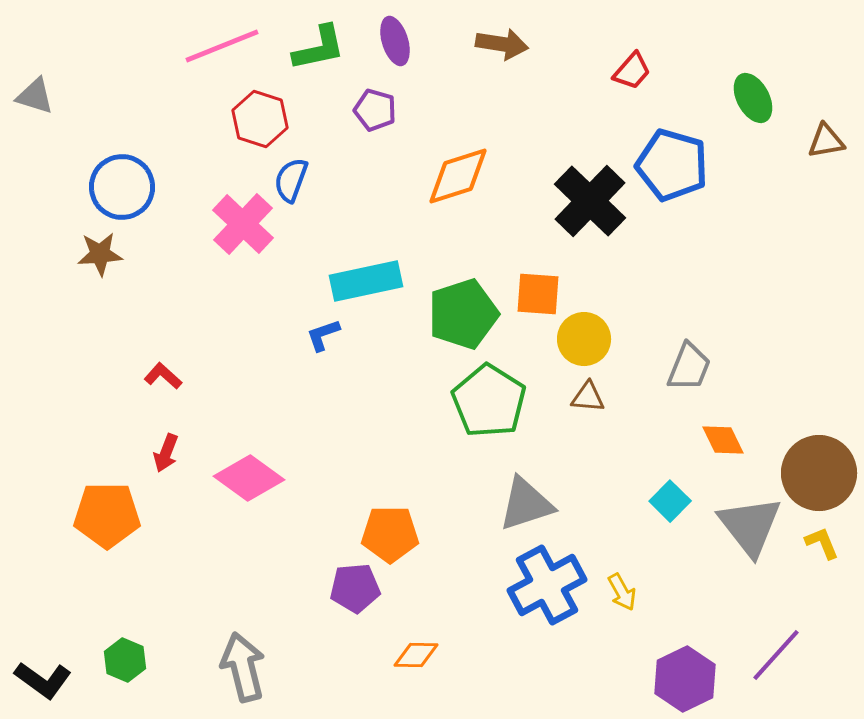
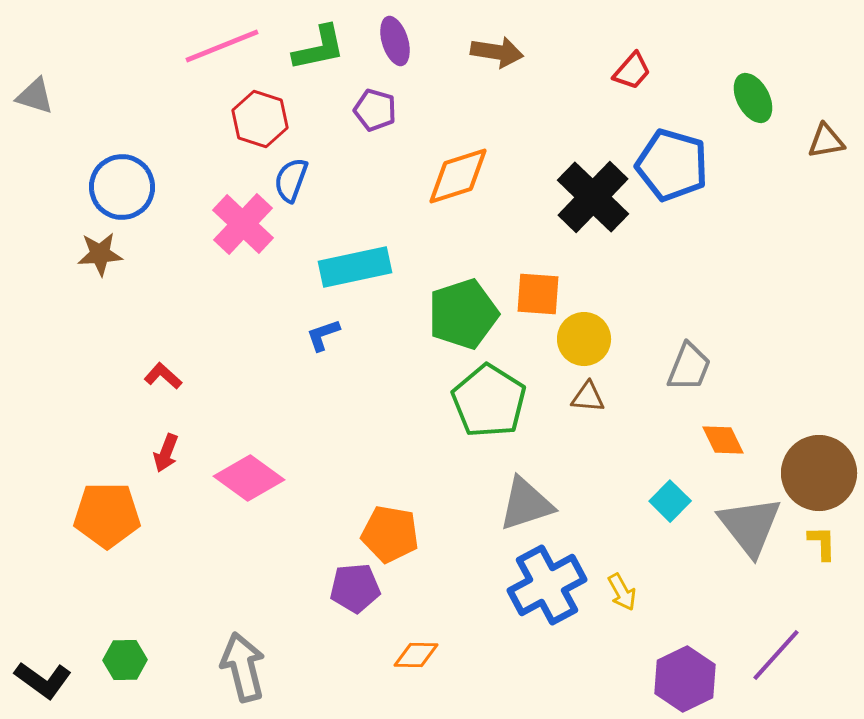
brown arrow at (502, 44): moved 5 px left, 8 px down
black cross at (590, 201): moved 3 px right, 4 px up
cyan rectangle at (366, 281): moved 11 px left, 14 px up
orange pentagon at (390, 534): rotated 10 degrees clockwise
yellow L-shape at (822, 543): rotated 21 degrees clockwise
green hexagon at (125, 660): rotated 24 degrees counterclockwise
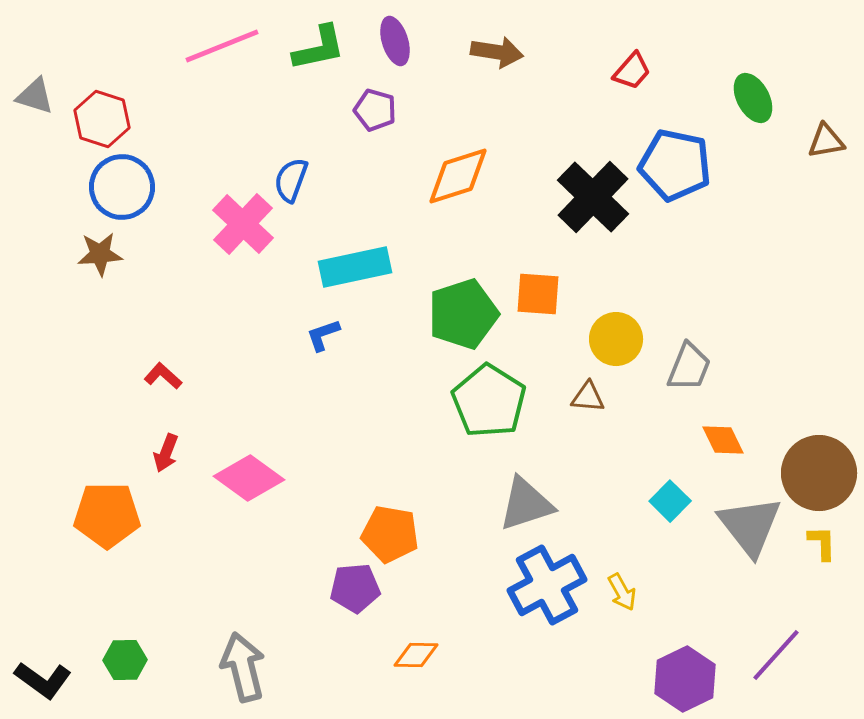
red hexagon at (260, 119): moved 158 px left
blue pentagon at (672, 165): moved 3 px right; rotated 4 degrees counterclockwise
yellow circle at (584, 339): moved 32 px right
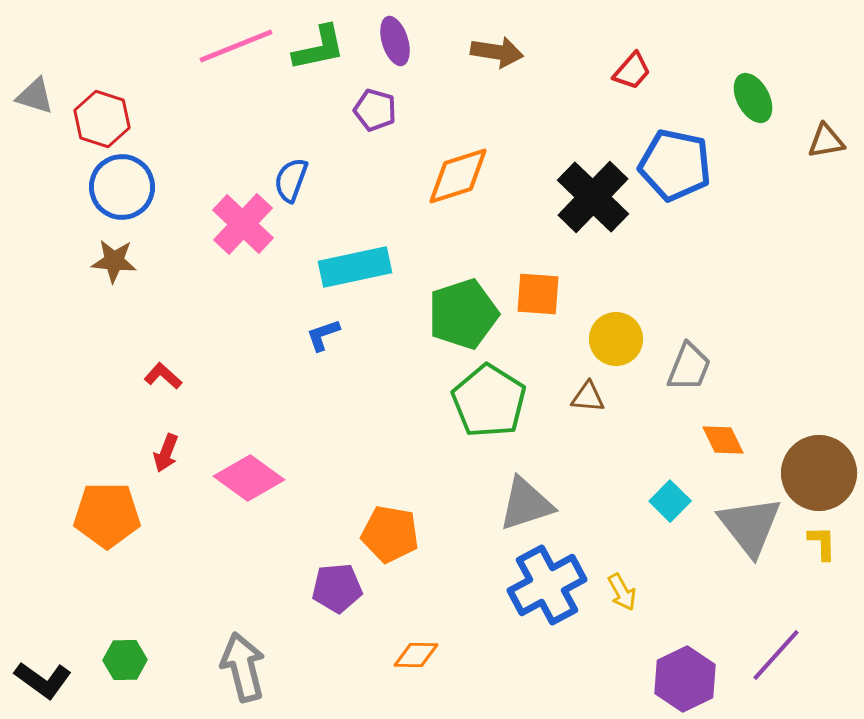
pink line at (222, 46): moved 14 px right
brown star at (100, 254): moved 14 px right, 7 px down; rotated 9 degrees clockwise
purple pentagon at (355, 588): moved 18 px left
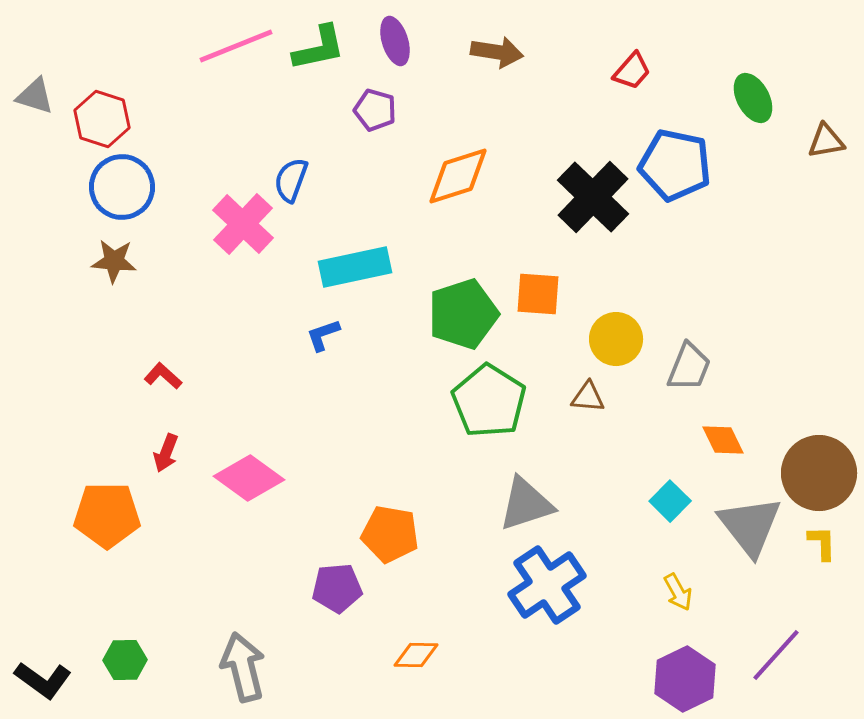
blue cross at (547, 585): rotated 6 degrees counterclockwise
yellow arrow at (622, 592): moved 56 px right
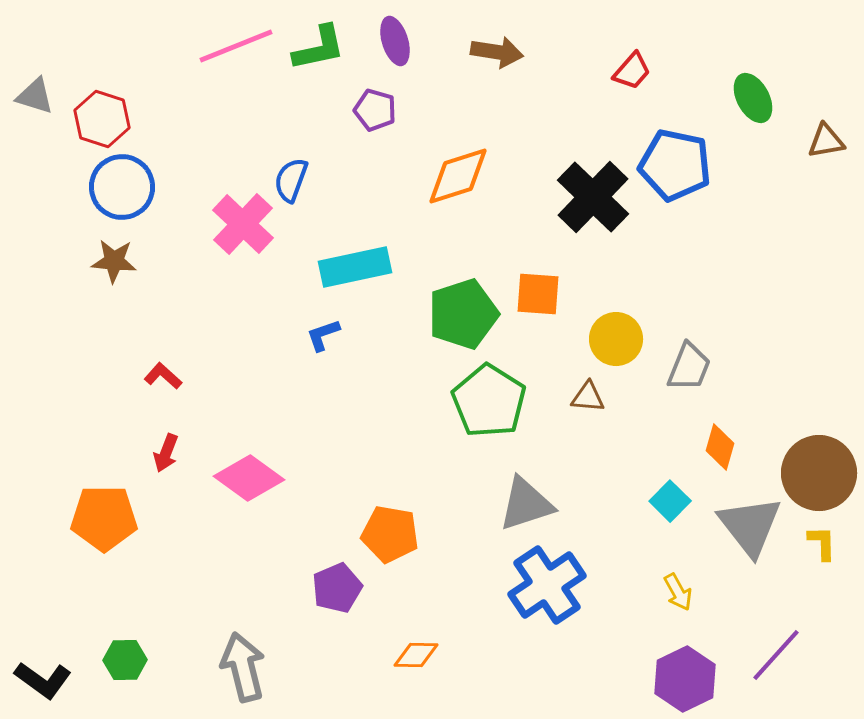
orange diamond at (723, 440): moved 3 px left, 7 px down; rotated 42 degrees clockwise
orange pentagon at (107, 515): moved 3 px left, 3 px down
purple pentagon at (337, 588): rotated 18 degrees counterclockwise
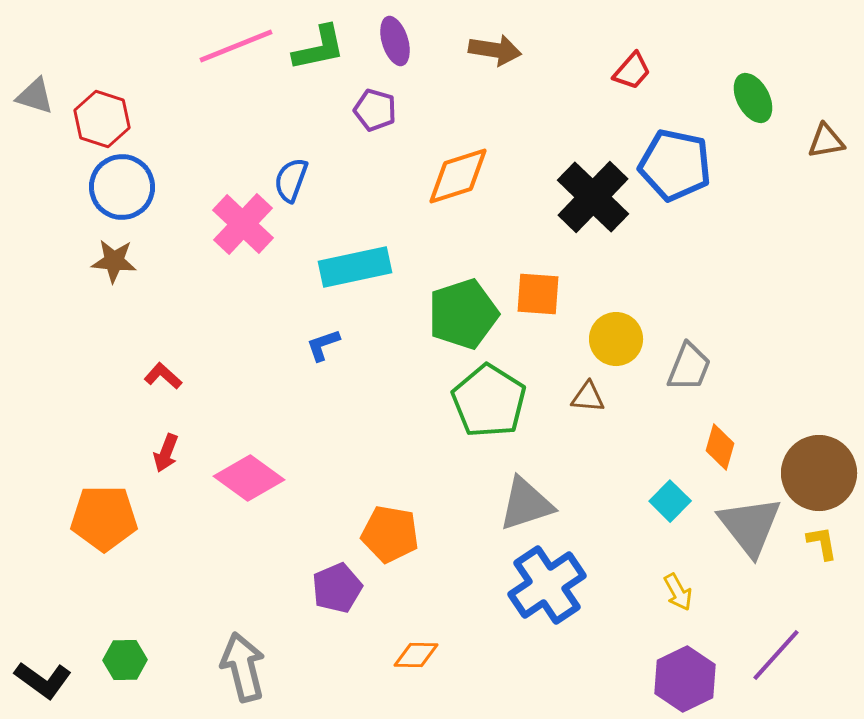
brown arrow at (497, 52): moved 2 px left, 2 px up
blue L-shape at (323, 335): moved 10 px down
yellow L-shape at (822, 543): rotated 9 degrees counterclockwise
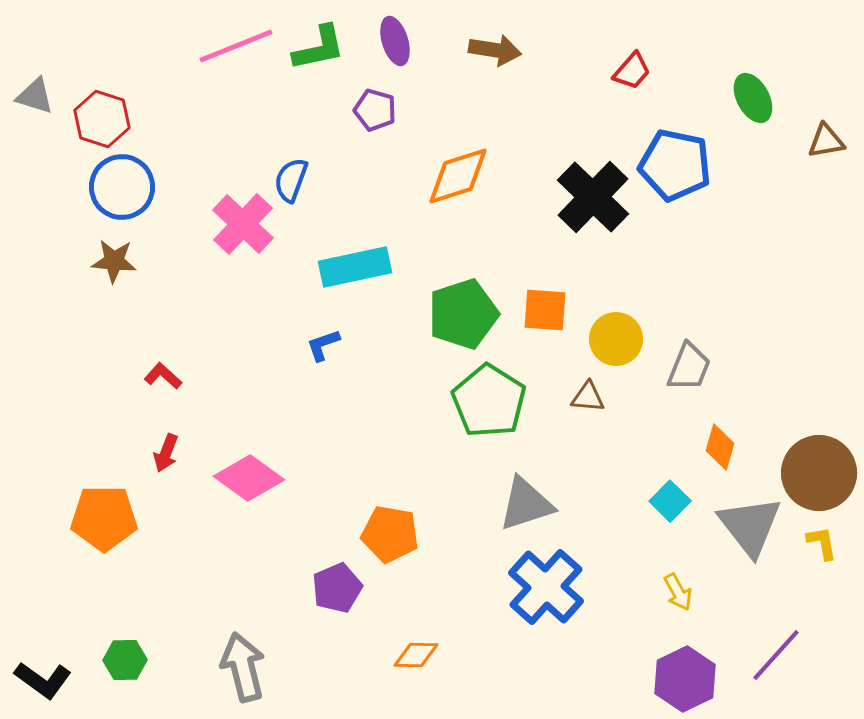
orange square at (538, 294): moved 7 px right, 16 px down
blue cross at (547, 585): moved 1 px left, 2 px down; rotated 14 degrees counterclockwise
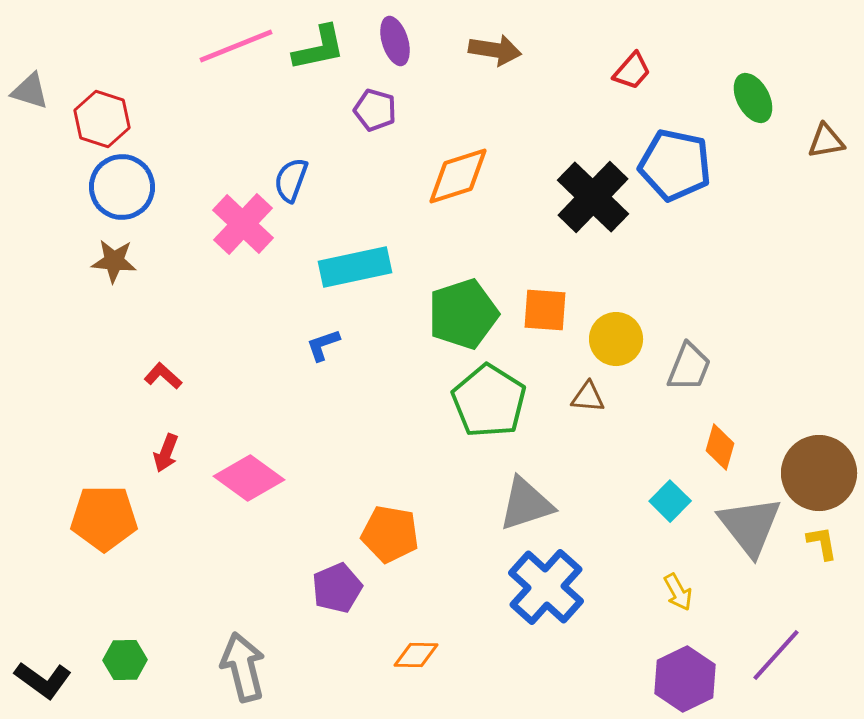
gray triangle at (35, 96): moved 5 px left, 5 px up
